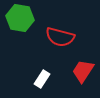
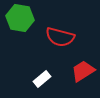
red trapezoid: rotated 25 degrees clockwise
white rectangle: rotated 18 degrees clockwise
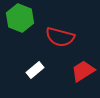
green hexagon: rotated 12 degrees clockwise
white rectangle: moved 7 px left, 9 px up
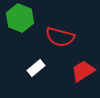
white rectangle: moved 1 px right, 2 px up
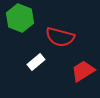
white rectangle: moved 6 px up
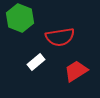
red semicircle: rotated 24 degrees counterclockwise
red trapezoid: moved 7 px left
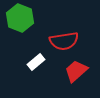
red semicircle: moved 4 px right, 4 px down
red trapezoid: rotated 10 degrees counterclockwise
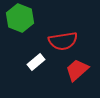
red semicircle: moved 1 px left
red trapezoid: moved 1 px right, 1 px up
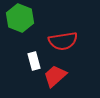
white rectangle: moved 2 px left, 1 px up; rotated 66 degrees counterclockwise
red trapezoid: moved 22 px left, 6 px down
